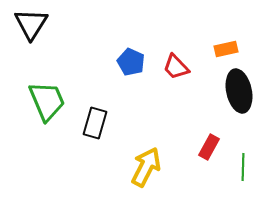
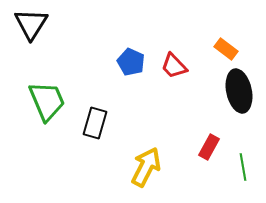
orange rectangle: rotated 50 degrees clockwise
red trapezoid: moved 2 px left, 1 px up
green line: rotated 12 degrees counterclockwise
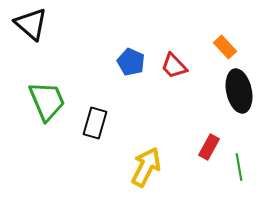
black triangle: rotated 21 degrees counterclockwise
orange rectangle: moved 1 px left, 2 px up; rotated 10 degrees clockwise
green line: moved 4 px left
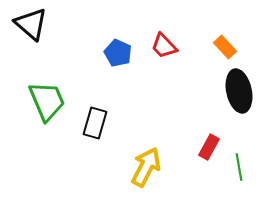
blue pentagon: moved 13 px left, 9 px up
red trapezoid: moved 10 px left, 20 px up
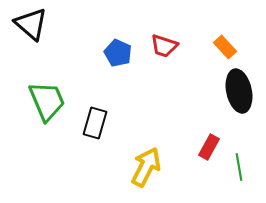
red trapezoid: rotated 28 degrees counterclockwise
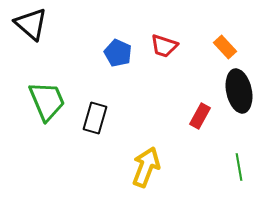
black rectangle: moved 5 px up
red rectangle: moved 9 px left, 31 px up
yellow arrow: rotated 6 degrees counterclockwise
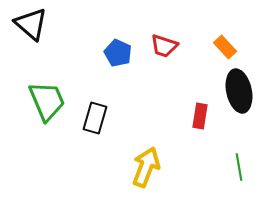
red rectangle: rotated 20 degrees counterclockwise
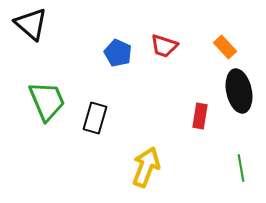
green line: moved 2 px right, 1 px down
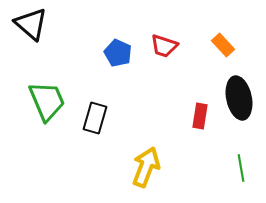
orange rectangle: moved 2 px left, 2 px up
black ellipse: moved 7 px down
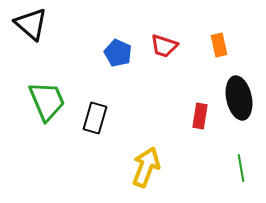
orange rectangle: moved 4 px left; rotated 30 degrees clockwise
